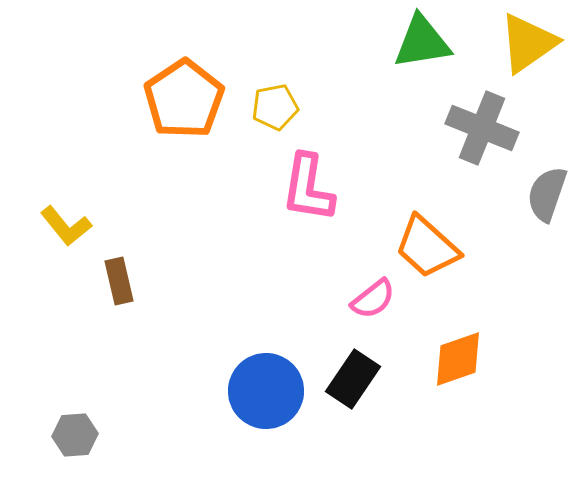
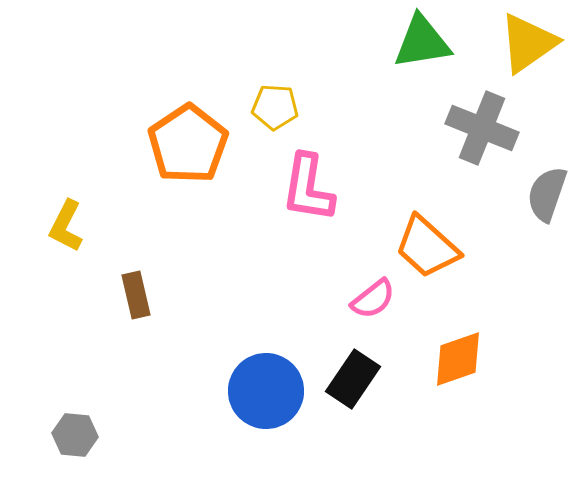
orange pentagon: moved 4 px right, 45 px down
yellow pentagon: rotated 15 degrees clockwise
yellow L-shape: rotated 66 degrees clockwise
brown rectangle: moved 17 px right, 14 px down
gray hexagon: rotated 9 degrees clockwise
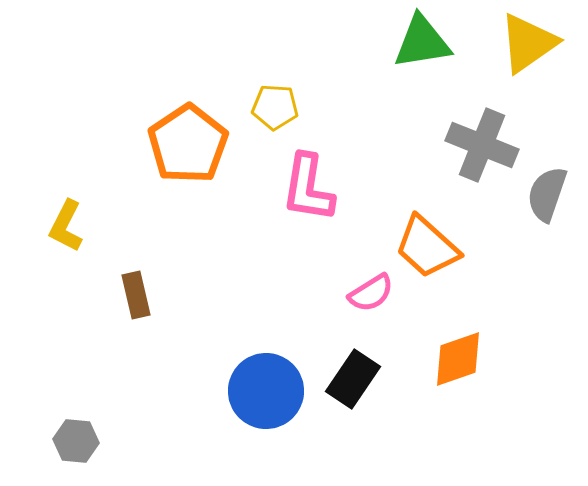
gray cross: moved 17 px down
pink semicircle: moved 2 px left, 6 px up; rotated 6 degrees clockwise
gray hexagon: moved 1 px right, 6 px down
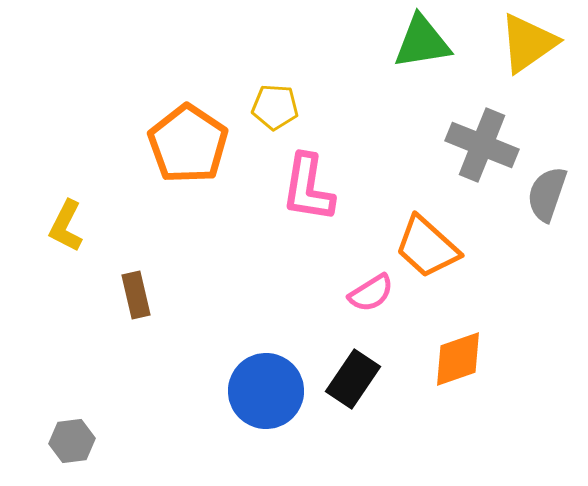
orange pentagon: rotated 4 degrees counterclockwise
gray hexagon: moved 4 px left; rotated 12 degrees counterclockwise
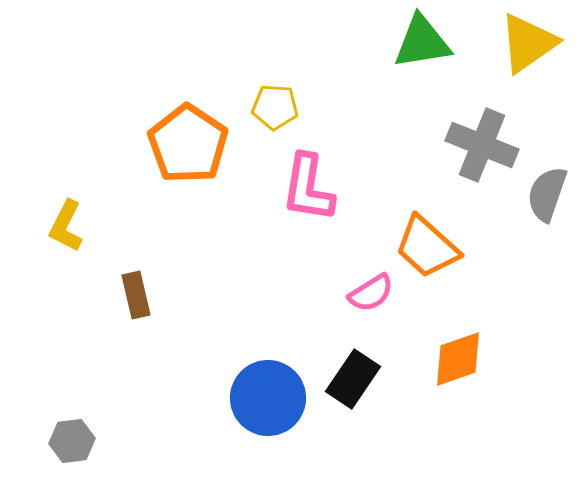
blue circle: moved 2 px right, 7 px down
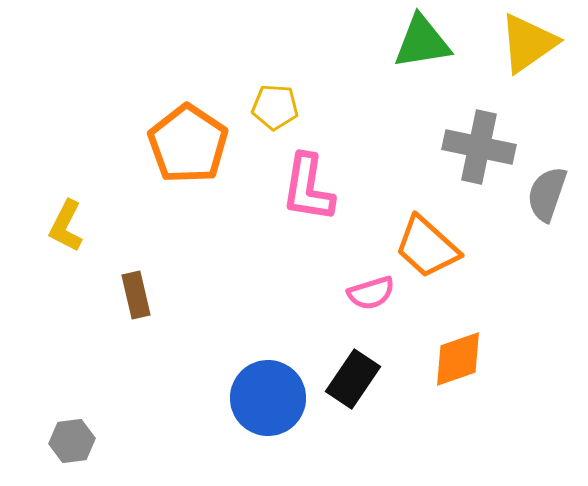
gray cross: moved 3 px left, 2 px down; rotated 10 degrees counterclockwise
pink semicircle: rotated 15 degrees clockwise
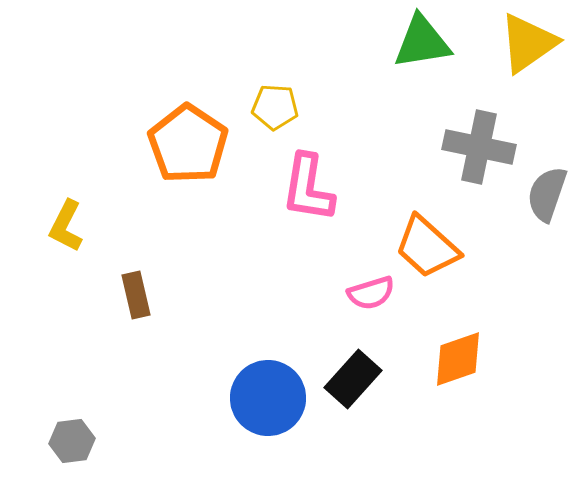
black rectangle: rotated 8 degrees clockwise
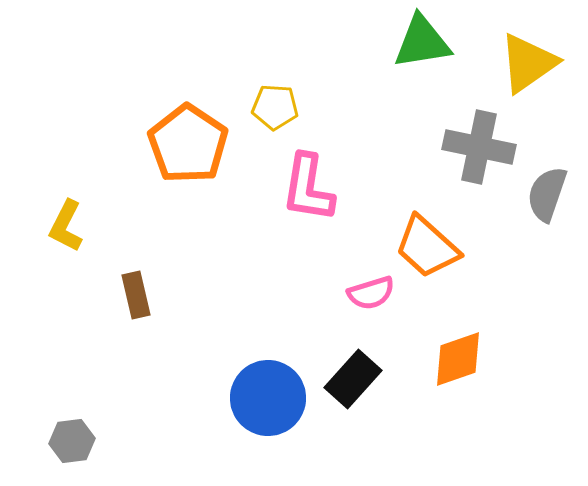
yellow triangle: moved 20 px down
